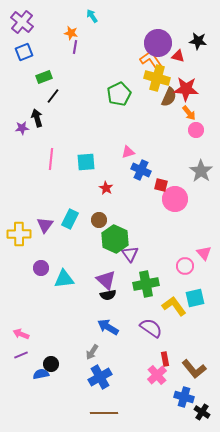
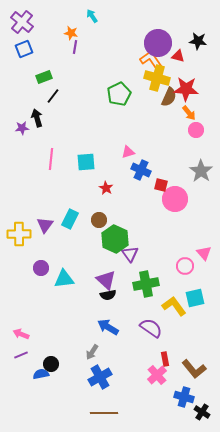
blue square at (24, 52): moved 3 px up
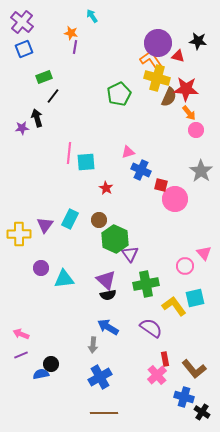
pink line at (51, 159): moved 18 px right, 6 px up
gray arrow at (92, 352): moved 1 px right, 7 px up; rotated 28 degrees counterclockwise
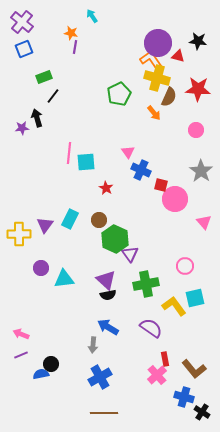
red star at (186, 89): moved 12 px right
orange arrow at (189, 113): moved 35 px left
pink triangle at (128, 152): rotated 48 degrees counterclockwise
pink triangle at (204, 253): moved 31 px up
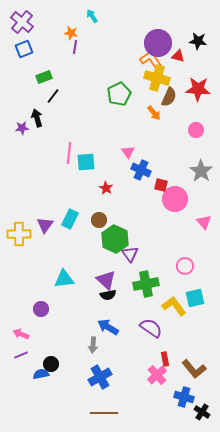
purple circle at (41, 268): moved 41 px down
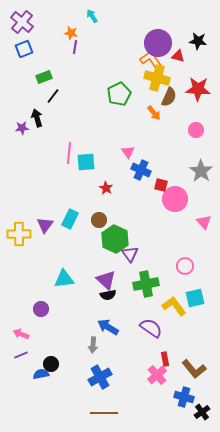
black cross at (202, 412): rotated 21 degrees clockwise
